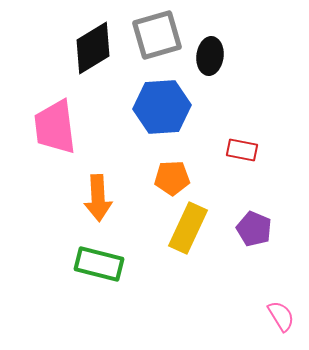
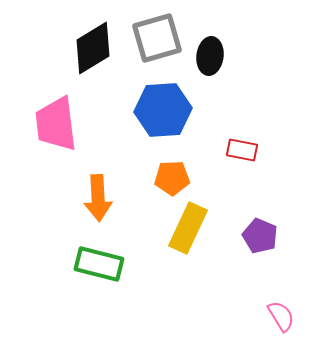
gray square: moved 3 px down
blue hexagon: moved 1 px right, 3 px down
pink trapezoid: moved 1 px right, 3 px up
purple pentagon: moved 6 px right, 7 px down
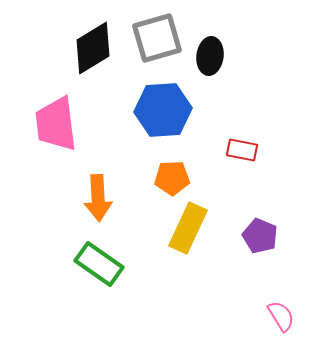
green rectangle: rotated 21 degrees clockwise
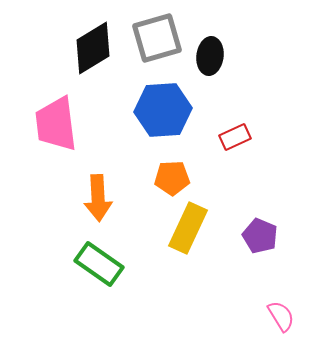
red rectangle: moved 7 px left, 13 px up; rotated 36 degrees counterclockwise
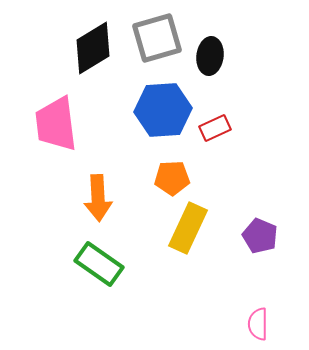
red rectangle: moved 20 px left, 9 px up
pink semicircle: moved 23 px left, 8 px down; rotated 148 degrees counterclockwise
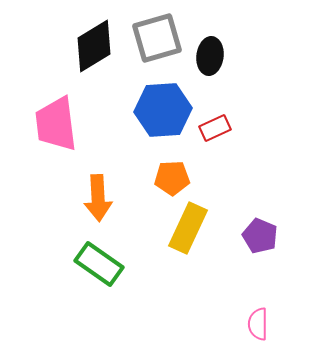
black diamond: moved 1 px right, 2 px up
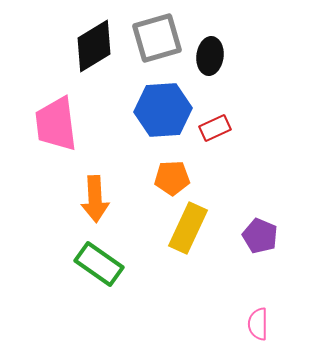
orange arrow: moved 3 px left, 1 px down
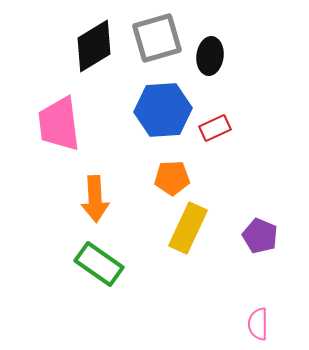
pink trapezoid: moved 3 px right
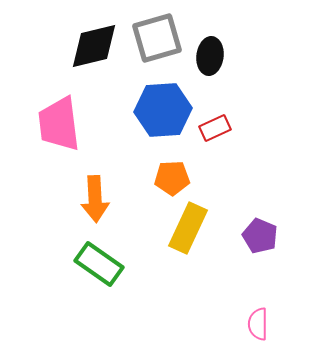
black diamond: rotated 18 degrees clockwise
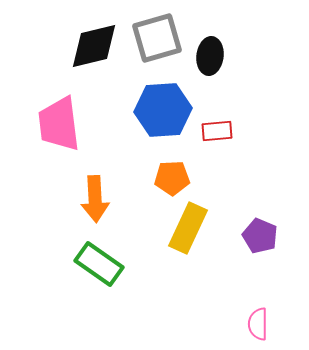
red rectangle: moved 2 px right, 3 px down; rotated 20 degrees clockwise
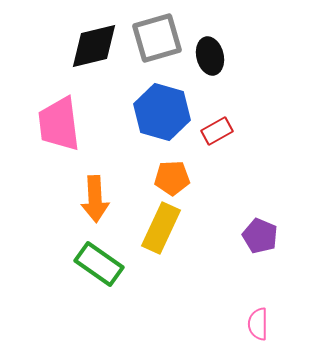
black ellipse: rotated 21 degrees counterclockwise
blue hexagon: moved 1 px left, 2 px down; rotated 20 degrees clockwise
red rectangle: rotated 24 degrees counterclockwise
yellow rectangle: moved 27 px left
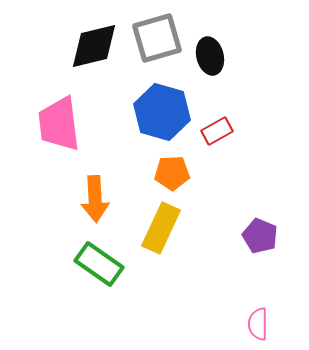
orange pentagon: moved 5 px up
